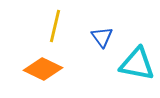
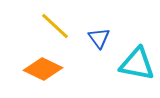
yellow line: rotated 60 degrees counterclockwise
blue triangle: moved 3 px left, 1 px down
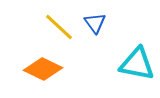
yellow line: moved 4 px right, 1 px down
blue triangle: moved 4 px left, 15 px up
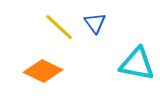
orange diamond: moved 2 px down
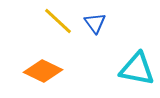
yellow line: moved 1 px left, 6 px up
cyan triangle: moved 5 px down
